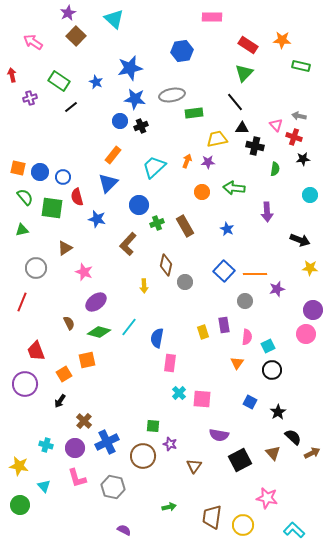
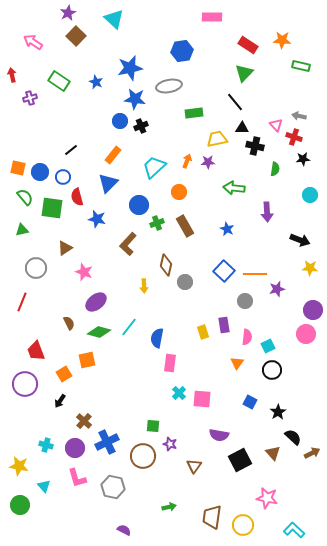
gray ellipse at (172, 95): moved 3 px left, 9 px up
black line at (71, 107): moved 43 px down
orange circle at (202, 192): moved 23 px left
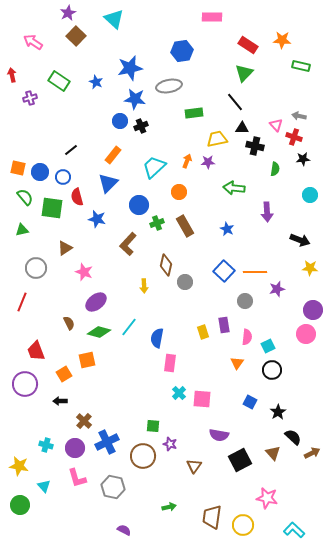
orange line at (255, 274): moved 2 px up
black arrow at (60, 401): rotated 56 degrees clockwise
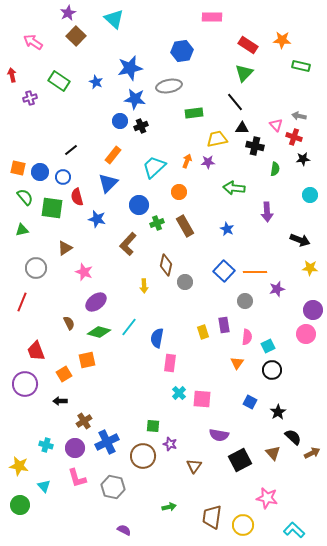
brown cross at (84, 421): rotated 14 degrees clockwise
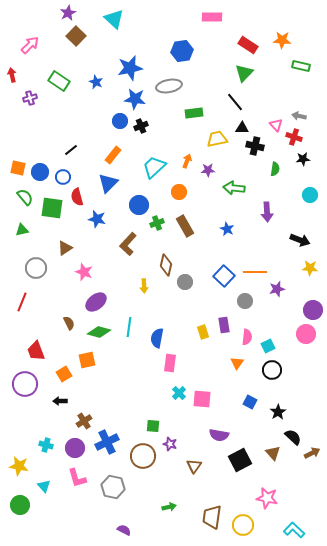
pink arrow at (33, 42): moved 3 px left, 3 px down; rotated 102 degrees clockwise
purple star at (208, 162): moved 8 px down
blue square at (224, 271): moved 5 px down
cyan line at (129, 327): rotated 30 degrees counterclockwise
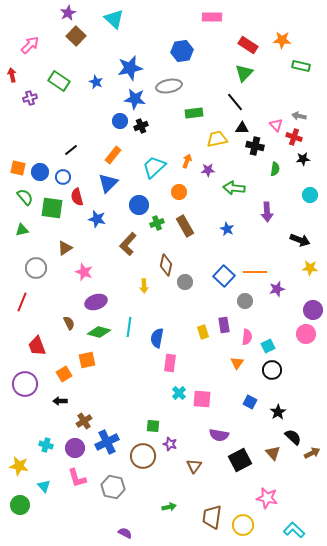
purple ellipse at (96, 302): rotated 20 degrees clockwise
red trapezoid at (36, 351): moved 1 px right, 5 px up
purple semicircle at (124, 530): moved 1 px right, 3 px down
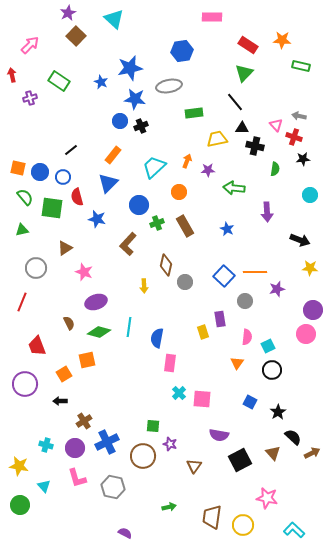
blue star at (96, 82): moved 5 px right
purple rectangle at (224, 325): moved 4 px left, 6 px up
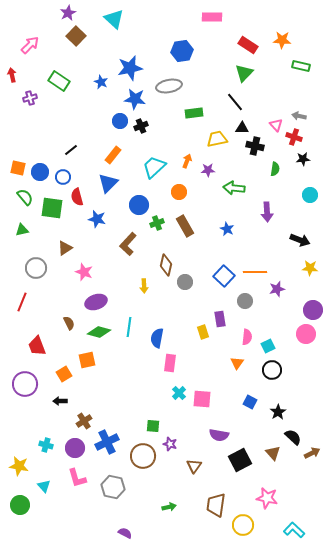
brown trapezoid at (212, 517): moved 4 px right, 12 px up
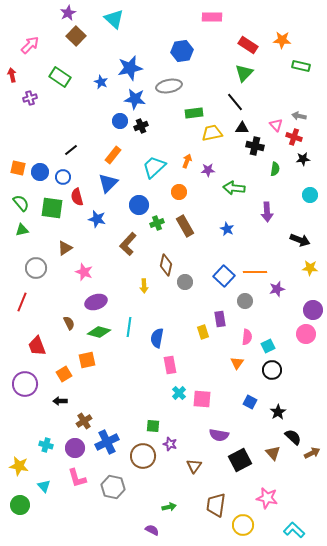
green rectangle at (59, 81): moved 1 px right, 4 px up
yellow trapezoid at (217, 139): moved 5 px left, 6 px up
green semicircle at (25, 197): moved 4 px left, 6 px down
pink rectangle at (170, 363): moved 2 px down; rotated 18 degrees counterclockwise
purple semicircle at (125, 533): moved 27 px right, 3 px up
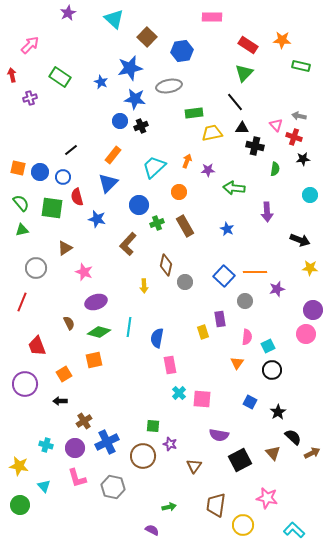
brown square at (76, 36): moved 71 px right, 1 px down
orange square at (87, 360): moved 7 px right
